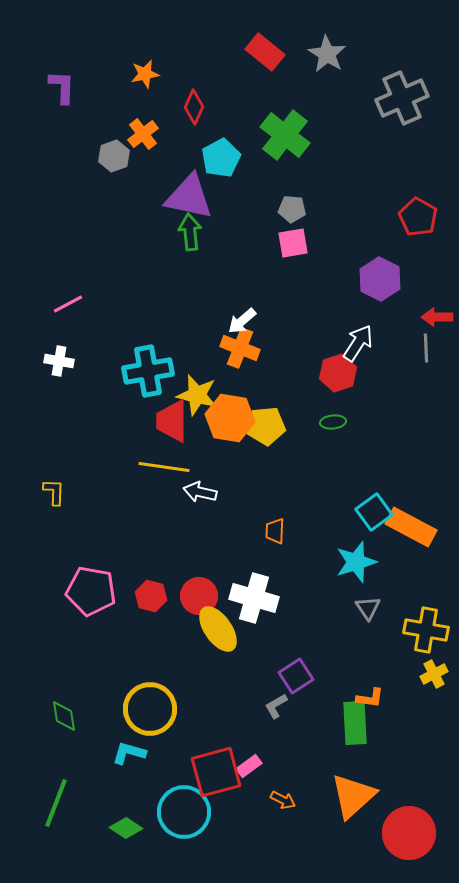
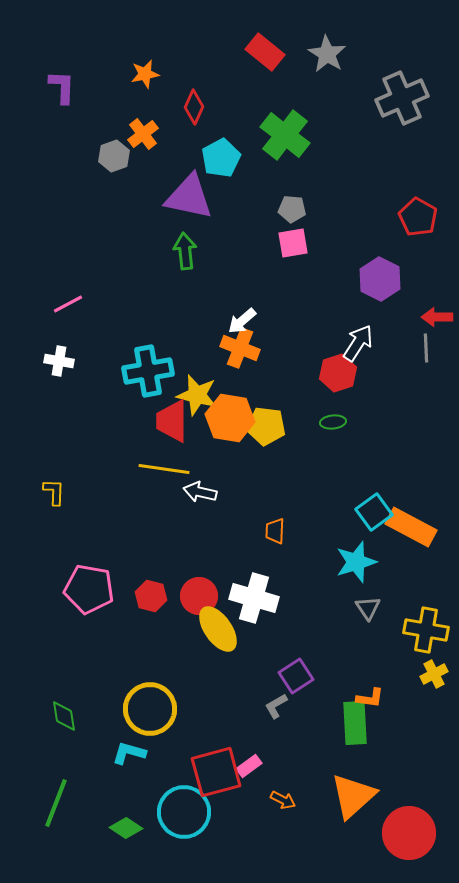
green arrow at (190, 232): moved 5 px left, 19 px down
yellow pentagon at (266, 426): rotated 12 degrees clockwise
yellow line at (164, 467): moved 2 px down
pink pentagon at (91, 591): moved 2 px left, 2 px up
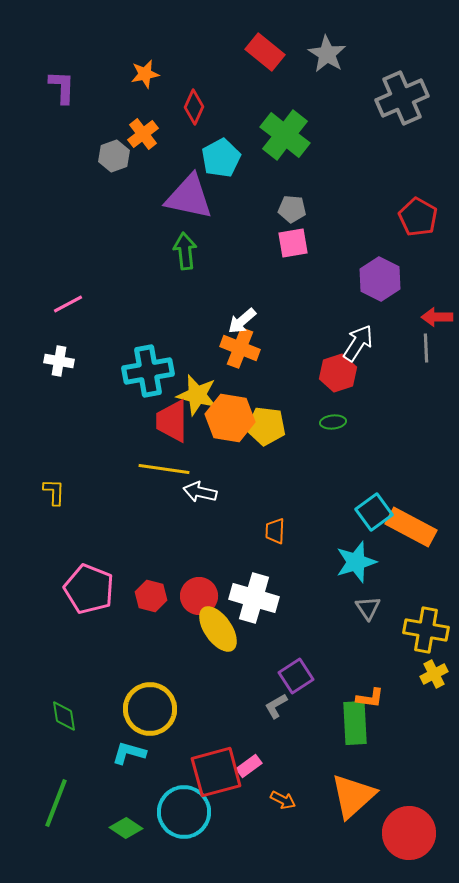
pink pentagon at (89, 589): rotated 12 degrees clockwise
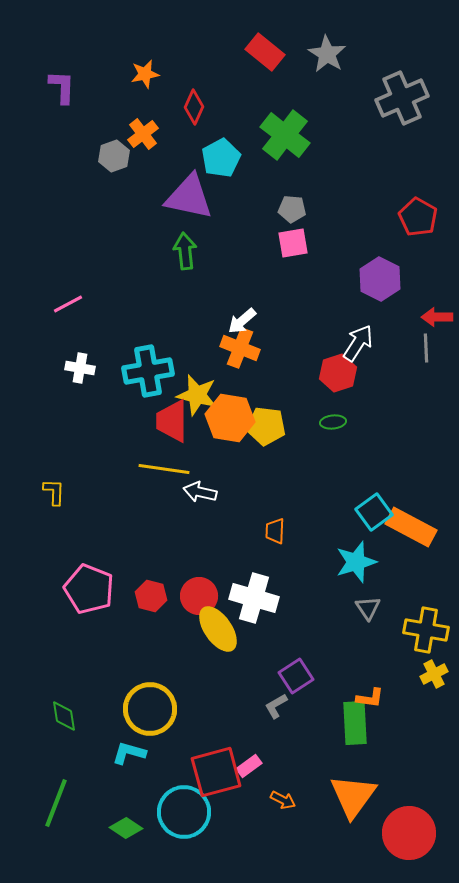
white cross at (59, 361): moved 21 px right, 7 px down
orange triangle at (353, 796): rotated 12 degrees counterclockwise
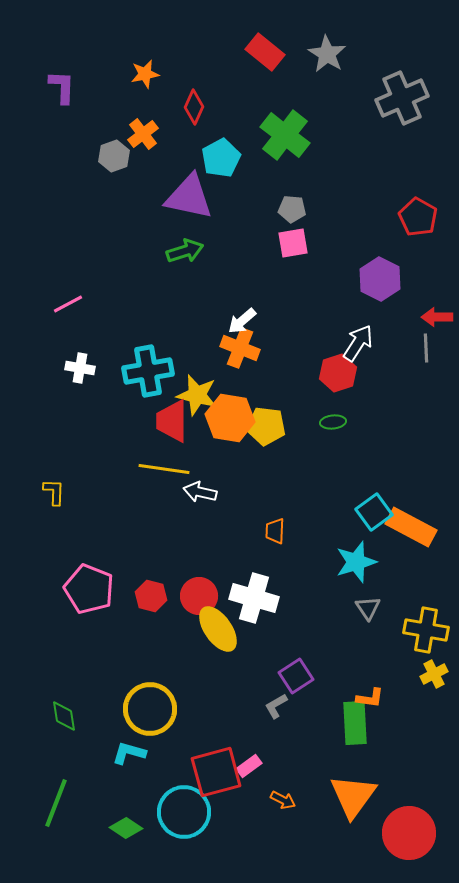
green arrow at (185, 251): rotated 78 degrees clockwise
